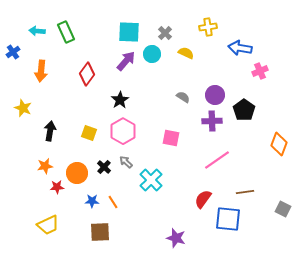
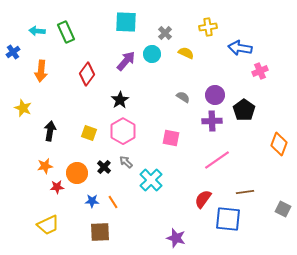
cyan square: moved 3 px left, 10 px up
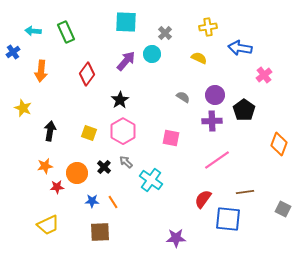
cyan arrow: moved 4 px left
yellow semicircle: moved 13 px right, 5 px down
pink cross: moved 4 px right, 4 px down; rotated 14 degrees counterclockwise
cyan cross: rotated 10 degrees counterclockwise
purple star: rotated 18 degrees counterclockwise
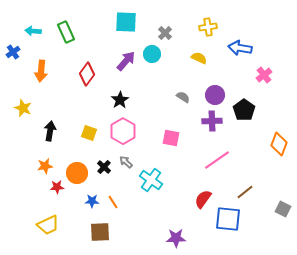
brown line: rotated 30 degrees counterclockwise
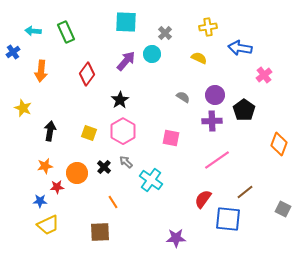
blue star: moved 52 px left
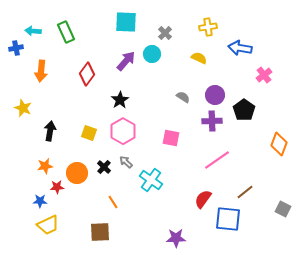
blue cross: moved 3 px right, 4 px up; rotated 24 degrees clockwise
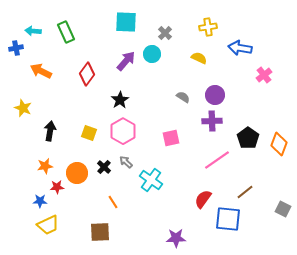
orange arrow: rotated 110 degrees clockwise
black pentagon: moved 4 px right, 28 px down
pink square: rotated 24 degrees counterclockwise
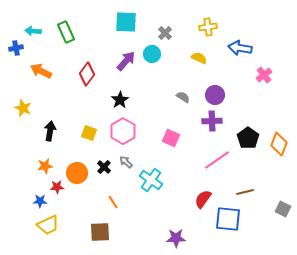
pink square: rotated 36 degrees clockwise
brown line: rotated 24 degrees clockwise
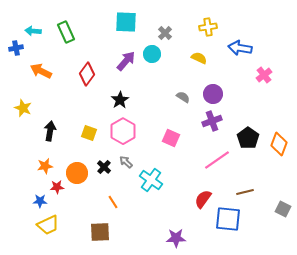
purple circle: moved 2 px left, 1 px up
purple cross: rotated 18 degrees counterclockwise
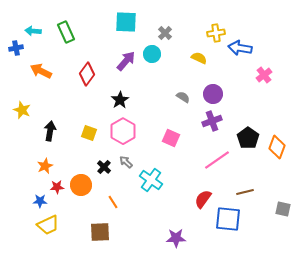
yellow cross: moved 8 px right, 6 px down
yellow star: moved 1 px left, 2 px down
orange diamond: moved 2 px left, 3 px down
orange star: rotated 14 degrees counterclockwise
orange circle: moved 4 px right, 12 px down
gray square: rotated 14 degrees counterclockwise
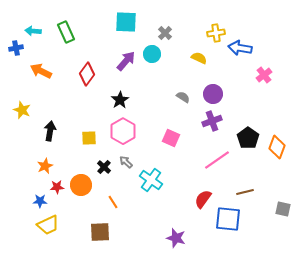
yellow square: moved 5 px down; rotated 21 degrees counterclockwise
purple star: rotated 18 degrees clockwise
